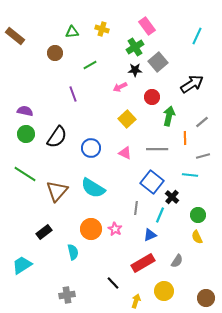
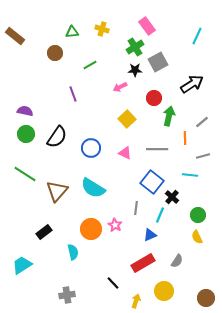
gray square at (158, 62): rotated 12 degrees clockwise
red circle at (152, 97): moved 2 px right, 1 px down
pink star at (115, 229): moved 4 px up
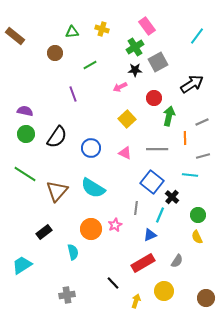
cyan line at (197, 36): rotated 12 degrees clockwise
gray line at (202, 122): rotated 16 degrees clockwise
pink star at (115, 225): rotated 16 degrees clockwise
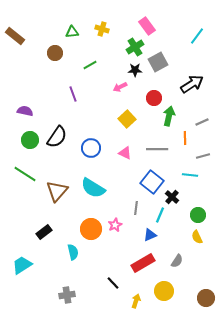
green circle at (26, 134): moved 4 px right, 6 px down
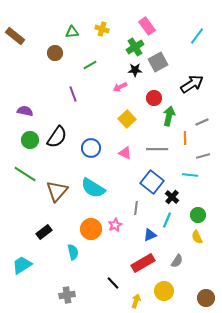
cyan line at (160, 215): moved 7 px right, 5 px down
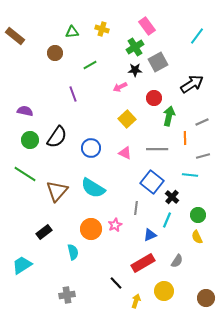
black line at (113, 283): moved 3 px right
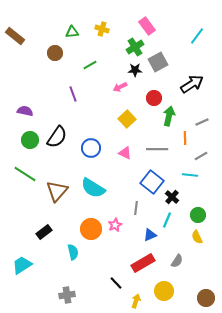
gray line at (203, 156): moved 2 px left; rotated 16 degrees counterclockwise
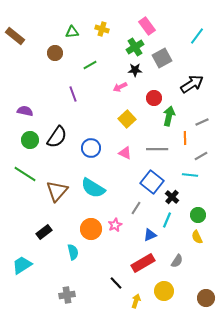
gray square at (158, 62): moved 4 px right, 4 px up
gray line at (136, 208): rotated 24 degrees clockwise
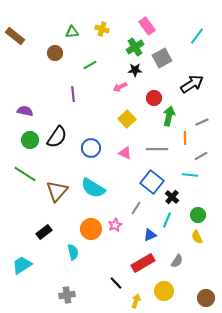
purple line at (73, 94): rotated 14 degrees clockwise
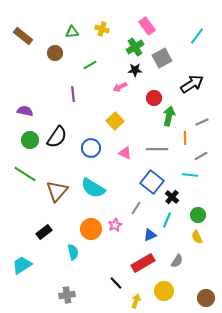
brown rectangle at (15, 36): moved 8 px right
yellow square at (127, 119): moved 12 px left, 2 px down
